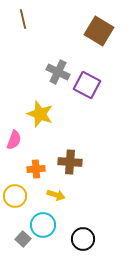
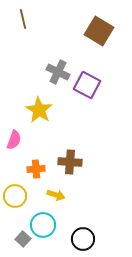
yellow star: moved 1 px left, 4 px up; rotated 12 degrees clockwise
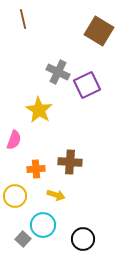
purple square: rotated 36 degrees clockwise
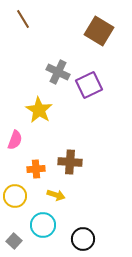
brown line: rotated 18 degrees counterclockwise
purple square: moved 2 px right
pink semicircle: moved 1 px right
gray square: moved 9 px left, 2 px down
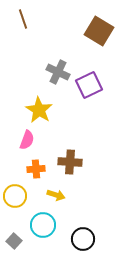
brown line: rotated 12 degrees clockwise
pink semicircle: moved 12 px right
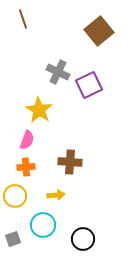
brown square: rotated 20 degrees clockwise
orange cross: moved 10 px left, 2 px up
yellow arrow: rotated 24 degrees counterclockwise
gray square: moved 1 px left, 2 px up; rotated 28 degrees clockwise
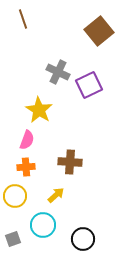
yellow arrow: rotated 36 degrees counterclockwise
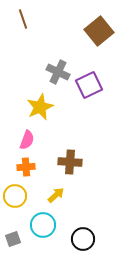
yellow star: moved 1 px right, 3 px up; rotated 16 degrees clockwise
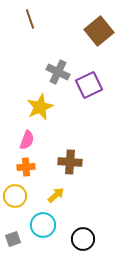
brown line: moved 7 px right
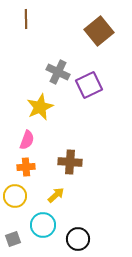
brown line: moved 4 px left; rotated 18 degrees clockwise
black circle: moved 5 px left
